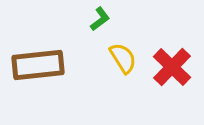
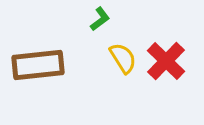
red cross: moved 6 px left, 6 px up
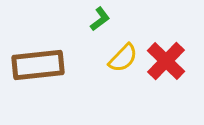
yellow semicircle: rotated 76 degrees clockwise
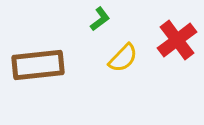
red cross: moved 11 px right, 21 px up; rotated 9 degrees clockwise
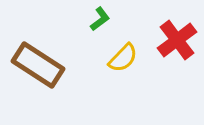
brown rectangle: rotated 39 degrees clockwise
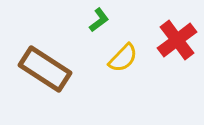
green L-shape: moved 1 px left, 1 px down
brown rectangle: moved 7 px right, 4 px down
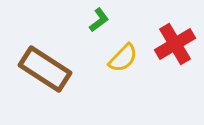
red cross: moved 2 px left, 4 px down; rotated 6 degrees clockwise
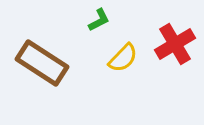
green L-shape: rotated 10 degrees clockwise
brown rectangle: moved 3 px left, 6 px up
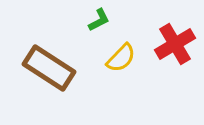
yellow semicircle: moved 2 px left
brown rectangle: moved 7 px right, 5 px down
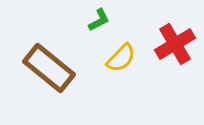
brown rectangle: rotated 6 degrees clockwise
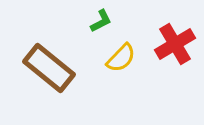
green L-shape: moved 2 px right, 1 px down
